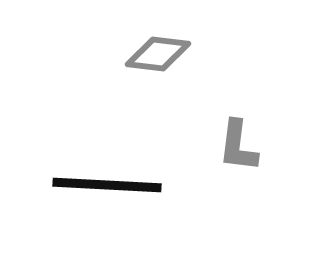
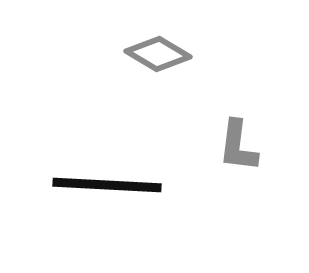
gray diamond: rotated 24 degrees clockwise
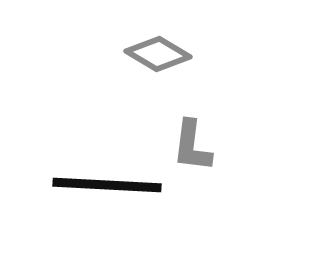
gray L-shape: moved 46 px left
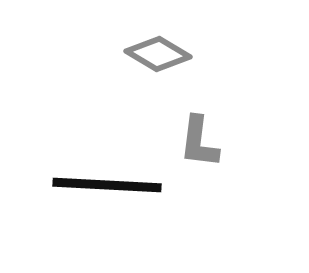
gray L-shape: moved 7 px right, 4 px up
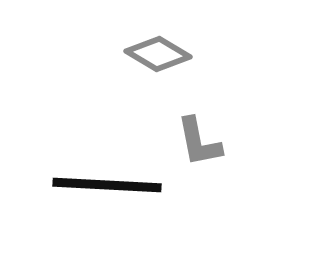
gray L-shape: rotated 18 degrees counterclockwise
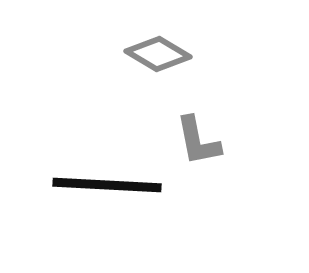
gray L-shape: moved 1 px left, 1 px up
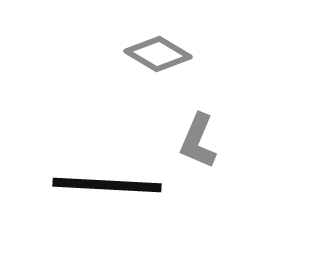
gray L-shape: rotated 34 degrees clockwise
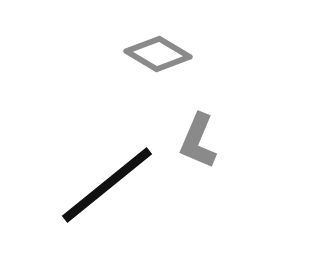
black line: rotated 42 degrees counterclockwise
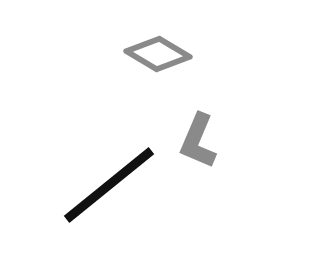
black line: moved 2 px right
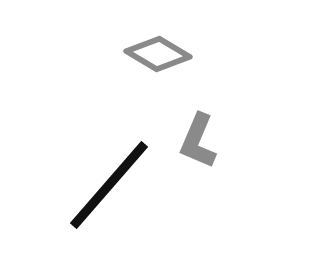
black line: rotated 10 degrees counterclockwise
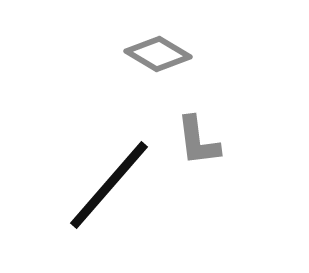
gray L-shape: rotated 30 degrees counterclockwise
